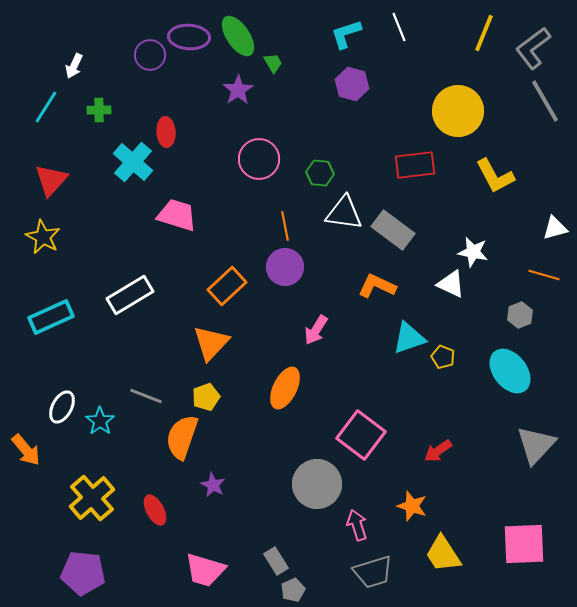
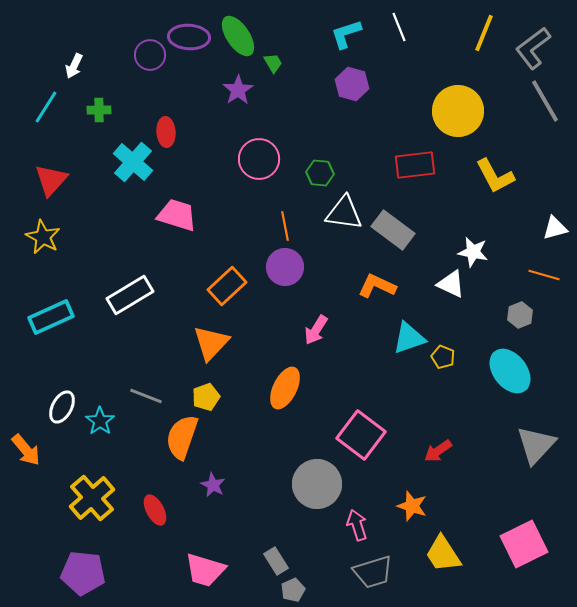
pink square at (524, 544): rotated 24 degrees counterclockwise
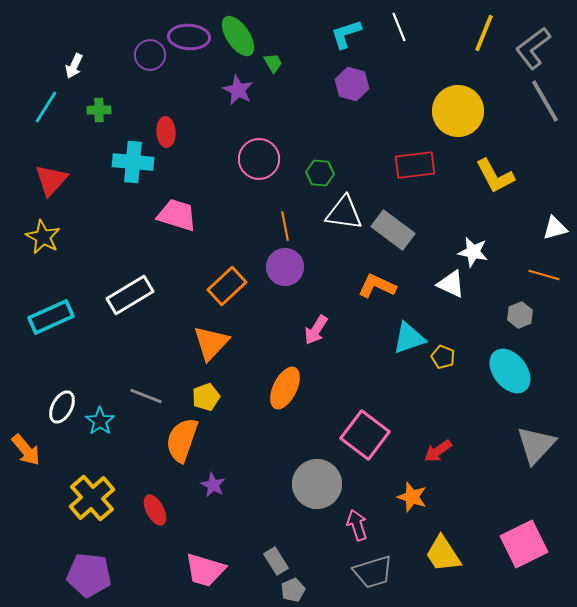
purple star at (238, 90): rotated 12 degrees counterclockwise
cyan cross at (133, 162): rotated 36 degrees counterclockwise
pink square at (361, 435): moved 4 px right
orange semicircle at (182, 437): moved 3 px down
orange star at (412, 506): moved 9 px up
purple pentagon at (83, 573): moved 6 px right, 2 px down
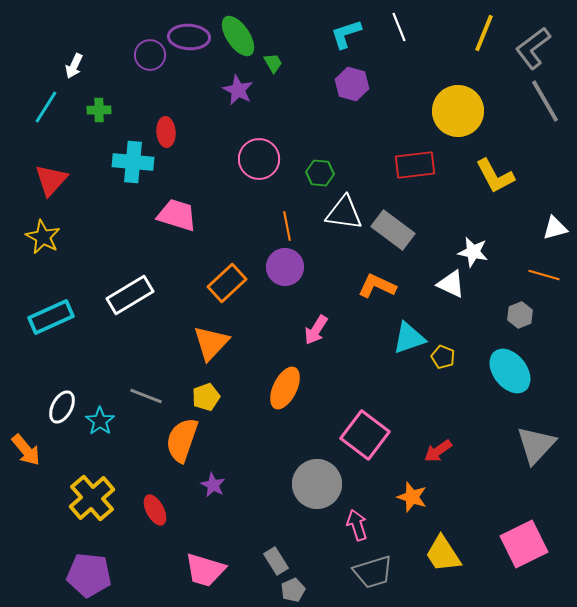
orange line at (285, 226): moved 2 px right
orange rectangle at (227, 286): moved 3 px up
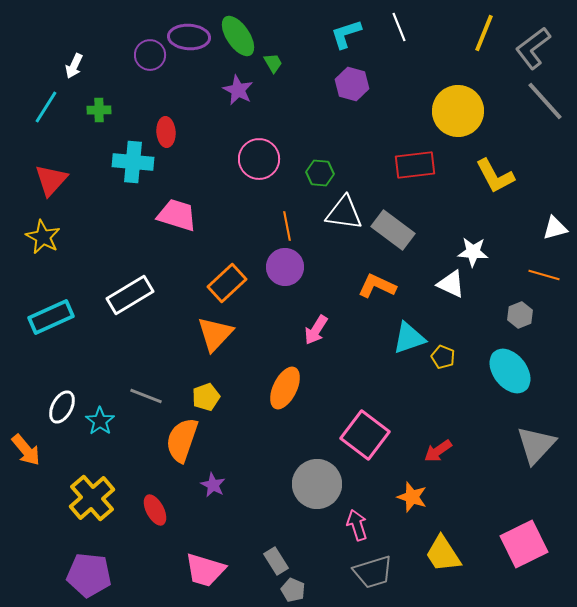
gray line at (545, 101): rotated 12 degrees counterclockwise
white star at (473, 252): rotated 8 degrees counterclockwise
orange triangle at (211, 343): moved 4 px right, 9 px up
gray pentagon at (293, 590): rotated 25 degrees counterclockwise
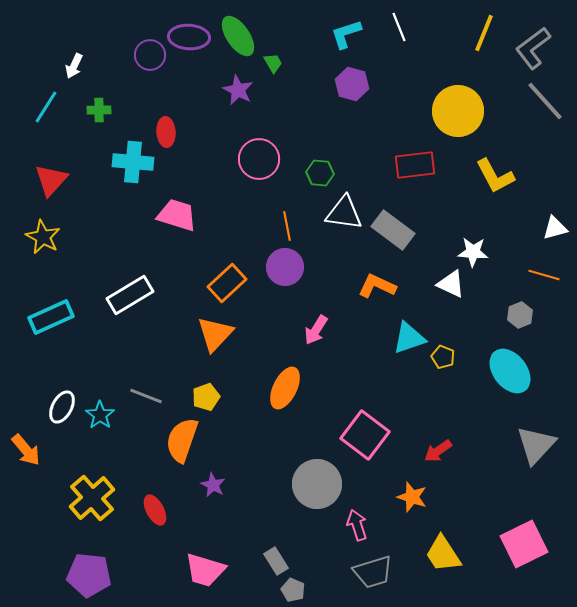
cyan star at (100, 421): moved 6 px up
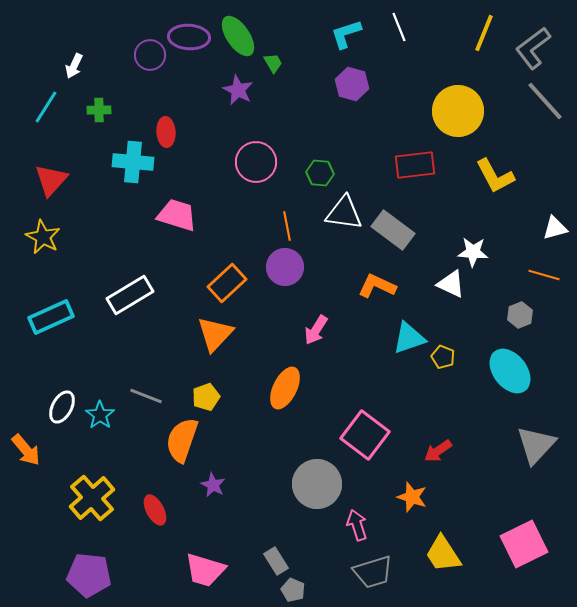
pink circle at (259, 159): moved 3 px left, 3 px down
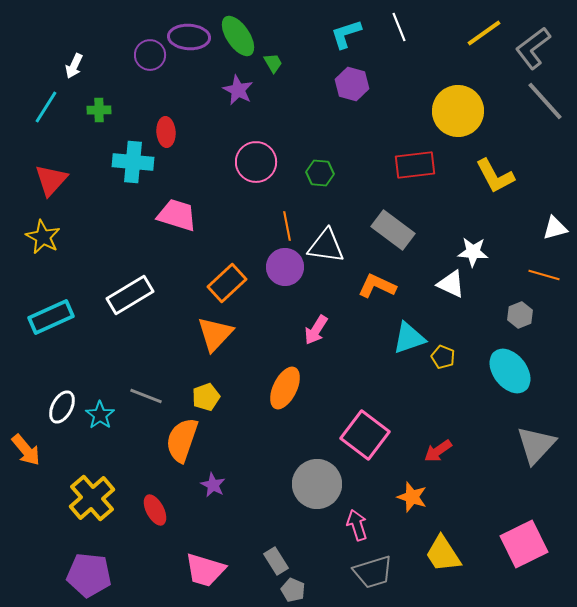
yellow line at (484, 33): rotated 33 degrees clockwise
white triangle at (344, 213): moved 18 px left, 33 px down
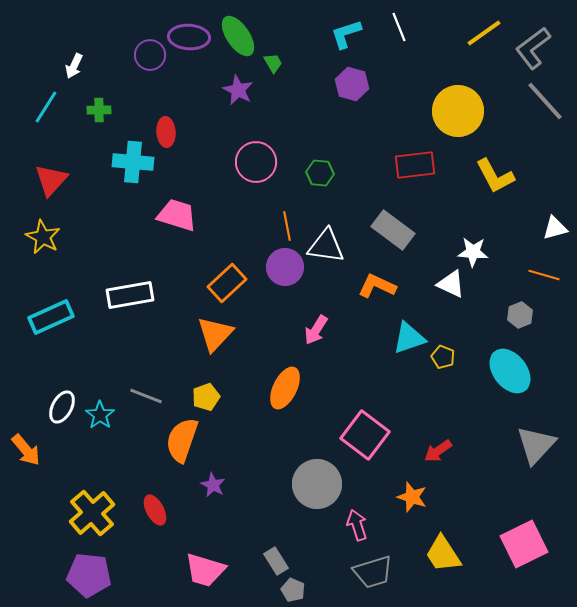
white rectangle at (130, 295): rotated 21 degrees clockwise
yellow cross at (92, 498): moved 15 px down
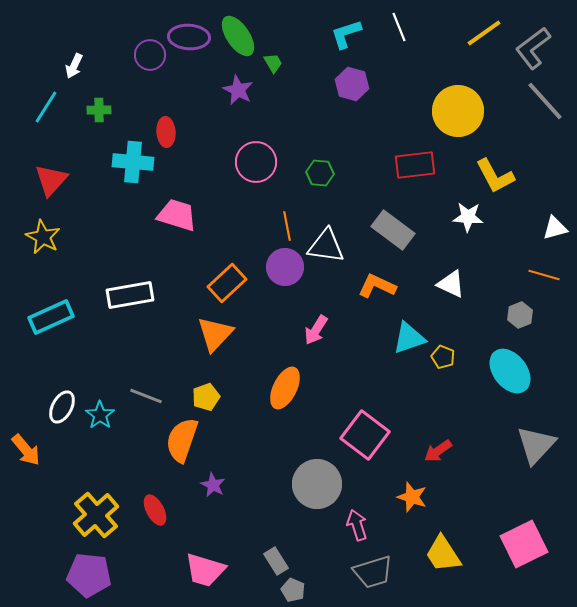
white star at (473, 252): moved 5 px left, 35 px up
yellow cross at (92, 513): moved 4 px right, 2 px down
